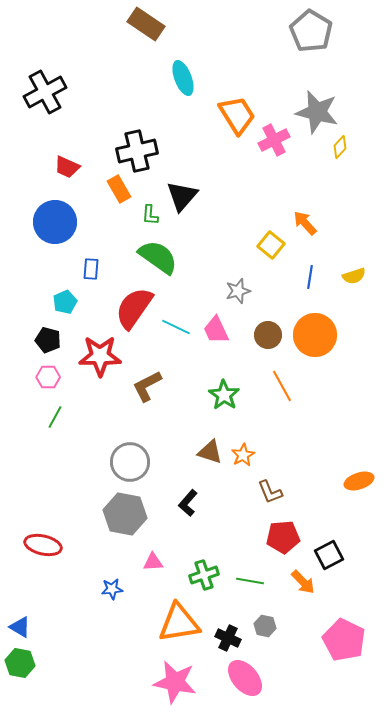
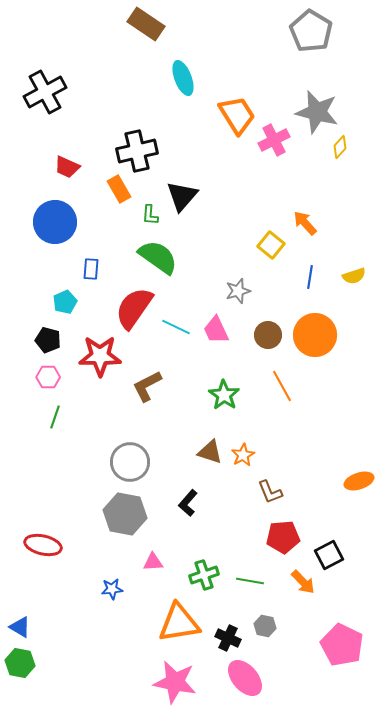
green line at (55, 417): rotated 10 degrees counterclockwise
pink pentagon at (344, 640): moved 2 px left, 5 px down
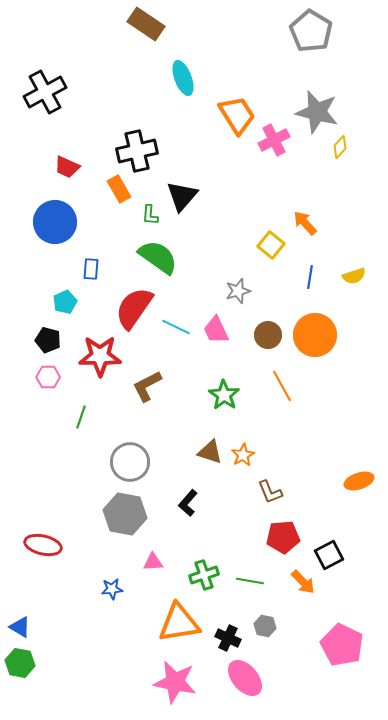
green line at (55, 417): moved 26 px right
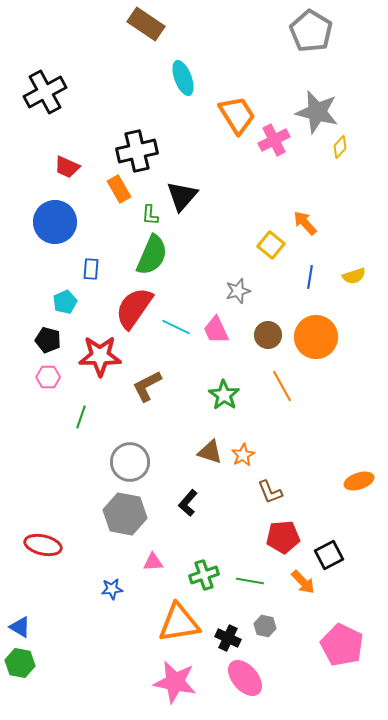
green semicircle at (158, 257): moved 6 px left, 2 px up; rotated 78 degrees clockwise
orange circle at (315, 335): moved 1 px right, 2 px down
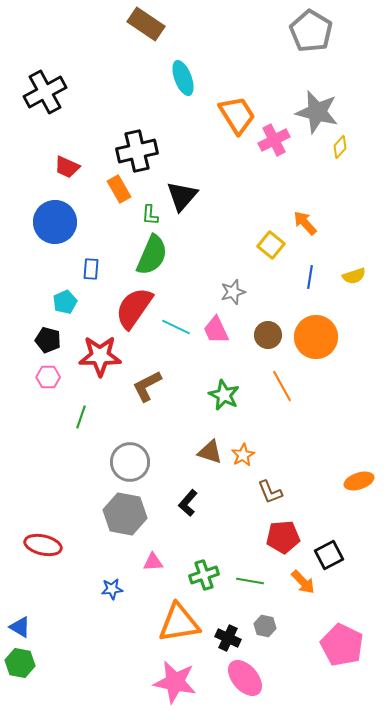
gray star at (238, 291): moved 5 px left, 1 px down
green star at (224, 395): rotated 8 degrees counterclockwise
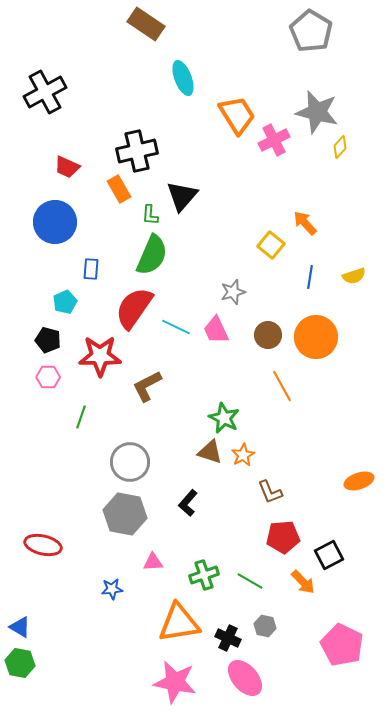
green star at (224, 395): moved 23 px down
green line at (250, 581): rotated 20 degrees clockwise
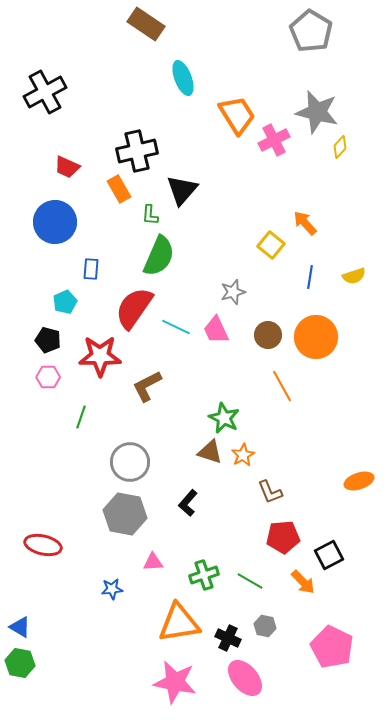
black triangle at (182, 196): moved 6 px up
green semicircle at (152, 255): moved 7 px right, 1 px down
pink pentagon at (342, 645): moved 10 px left, 2 px down
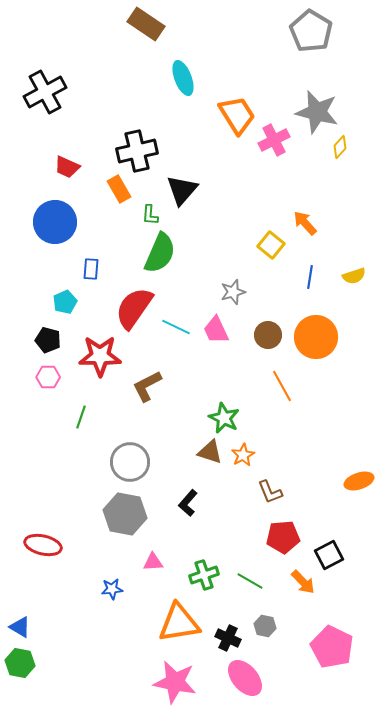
green semicircle at (159, 256): moved 1 px right, 3 px up
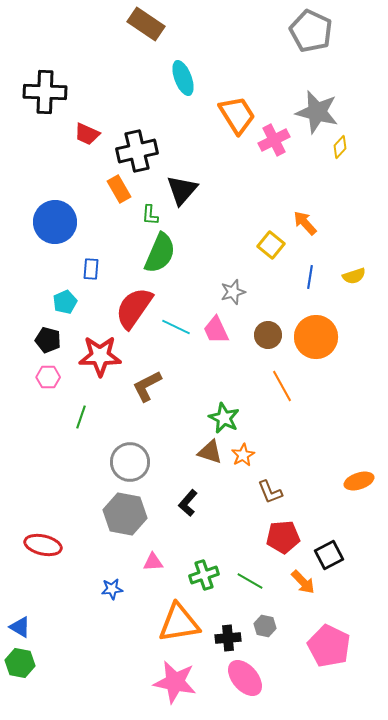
gray pentagon at (311, 31): rotated 6 degrees counterclockwise
black cross at (45, 92): rotated 30 degrees clockwise
red trapezoid at (67, 167): moved 20 px right, 33 px up
black cross at (228, 638): rotated 30 degrees counterclockwise
pink pentagon at (332, 647): moved 3 px left, 1 px up
